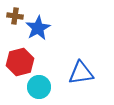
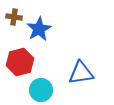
brown cross: moved 1 px left, 1 px down
blue star: moved 1 px right, 1 px down
cyan circle: moved 2 px right, 3 px down
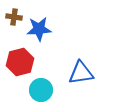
blue star: rotated 25 degrees clockwise
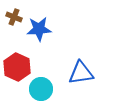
brown cross: rotated 14 degrees clockwise
red hexagon: moved 3 px left, 5 px down; rotated 20 degrees counterclockwise
cyan circle: moved 1 px up
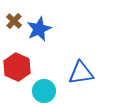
brown cross: moved 4 px down; rotated 21 degrees clockwise
blue star: rotated 20 degrees counterclockwise
cyan circle: moved 3 px right, 2 px down
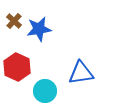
blue star: rotated 15 degrees clockwise
cyan circle: moved 1 px right
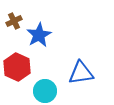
brown cross: rotated 21 degrees clockwise
blue star: moved 6 px down; rotated 20 degrees counterclockwise
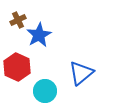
brown cross: moved 4 px right, 1 px up
blue triangle: rotated 32 degrees counterclockwise
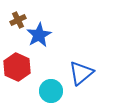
cyan circle: moved 6 px right
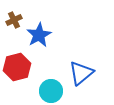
brown cross: moved 4 px left
red hexagon: rotated 20 degrees clockwise
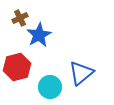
brown cross: moved 6 px right, 2 px up
cyan circle: moved 1 px left, 4 px up
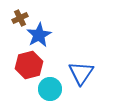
red hexagon: moved 12 px right, 2 px up
blue triangle: rotated 16 degrees counterclockwise
cyan circle: moved 2 px down
